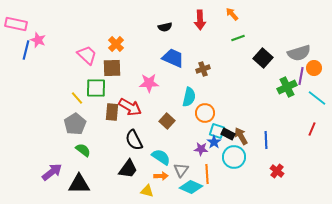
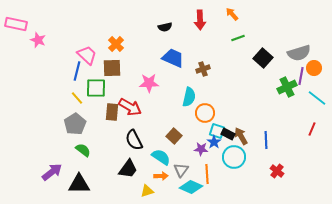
blue line at (26, 50): moved 51 px right, 21 px down
brown square at (167, 121): moved 7 px right, 15 px down
yellow triangle at (147, 191): rotated 32 degrees counterclockwise
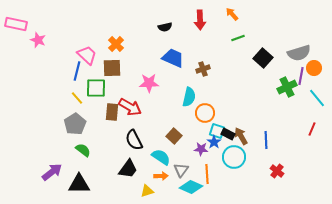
cyan line at (317, 98): rotated 12 degrees clockwise
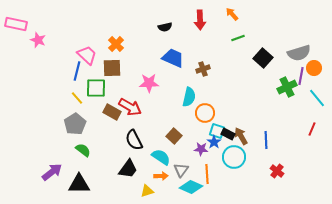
brown rectangle at (112, 112): rotated 66 degrees counterclockwise
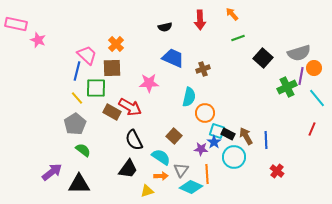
brown arrow at (241, 136): moved 5 px right
